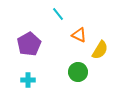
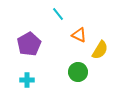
cyan cross: moved 1 px left
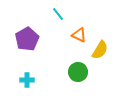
purple pentagon: moved 2 px left, 5 px up
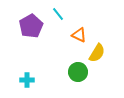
purple pentagon: moved 4 px right, 13 px up
yellow semicircle: moved 3 px left, 3 px down
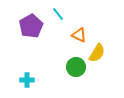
green circle: moved 2 px left, 5 px up
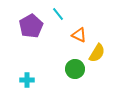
green circle: moved 1 px left, 2 px down
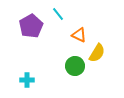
green circle: moved 3 px up
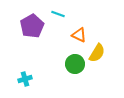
cyan line: rotated 32 degrees counterclockwise
purple pentagon: moved 1 px right
green circle: moved 2 px up
cyan cross: moved 2 px left, 1 px up; rotated 16 degrees counterclockwise
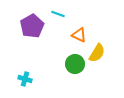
cyan cross: rotated 32 degrees clockwise
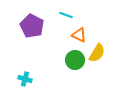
cyan line: moved 8 px right, 1 px down
purple pentagon: rotated 15 degrees counterclockwise
green circle: moved 4 px up
